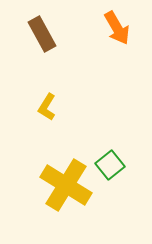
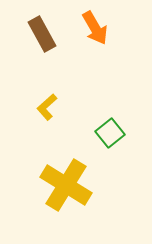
orange arrow: moved 22 px left
yellow L-shape: rotated 16 degrees clockwise
green square: moved 32 px up
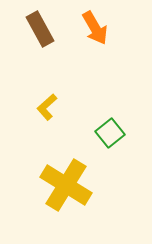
brown rectangle: moved 2 px left, 5 px up
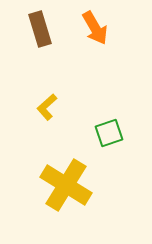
brown rectangle: rotated 12 degrees clockwise
green square: moved 1 px left; rotated 20 degrees clockwise
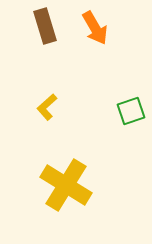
brown rectangle: moved 5 px right, 3 px up
green square: moved 22 px right, 22 px up
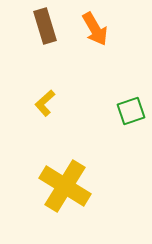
orange arrow: moved 1 px down
yellow L-shape: moved 2 px left, 4 px up
yellow cross: moved 1 px left, 1 px down
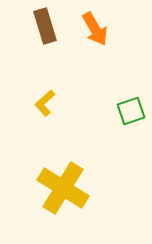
yellow cross: moved 2 px left, 2 px down
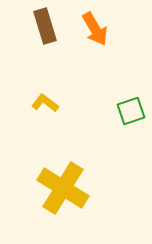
yellow L-shape: rotated 80 degrees clockwise
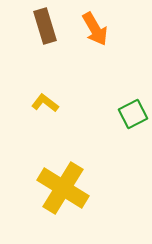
green square: moved 2 px right, 3 px down; rotated 8 degrees counterclockwise
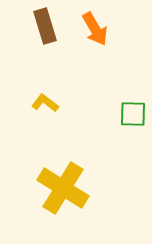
green square: rotated 28 degrees clockwise
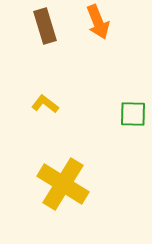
orange arrow: moved 3 px right, 7 px up; rotated 8 degrees clockwise
yellow L-shape: moved 1 px down
yellow cross: moved 4 px up
